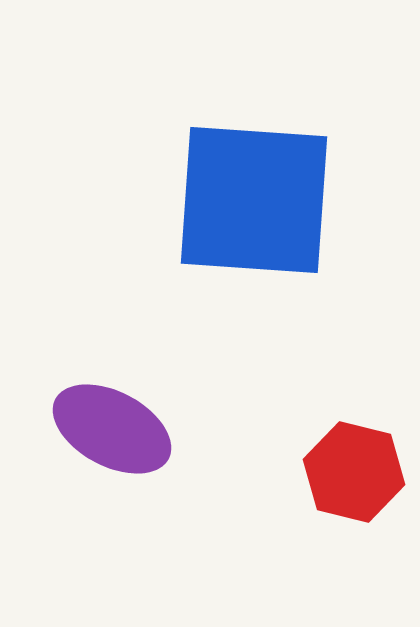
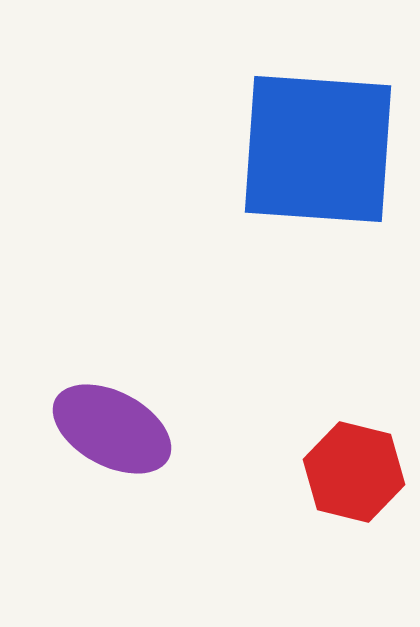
blue square: moved 64 px right, 51 px up
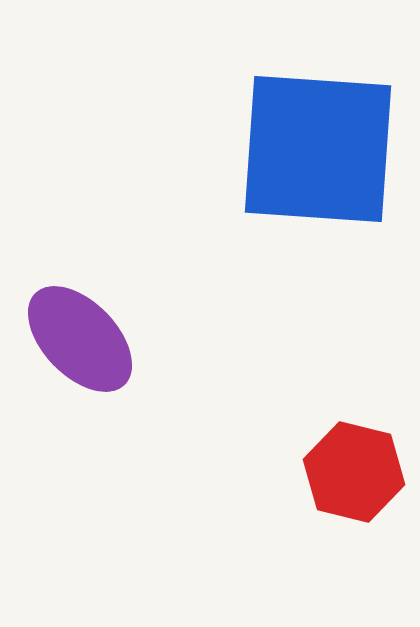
purple ellipse: moved 32 px left, 90 px up; rotated 18 degrees clockwise
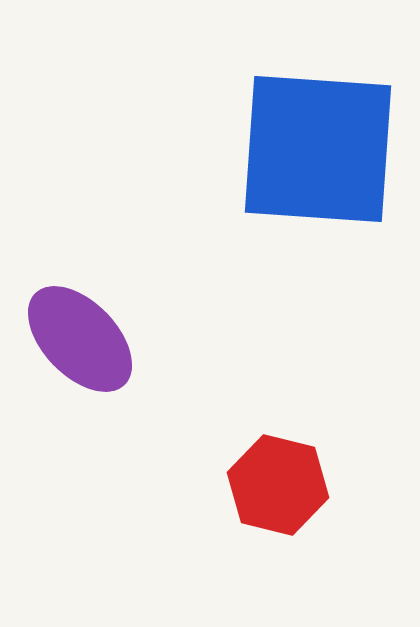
red hexagon: moved 76 px left, 13 px down
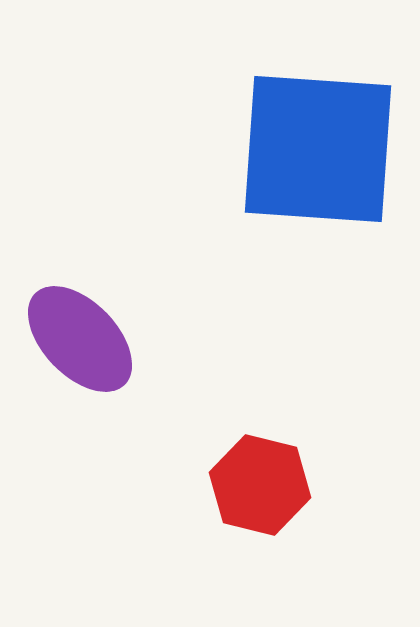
red hexagon: moved 18 px left
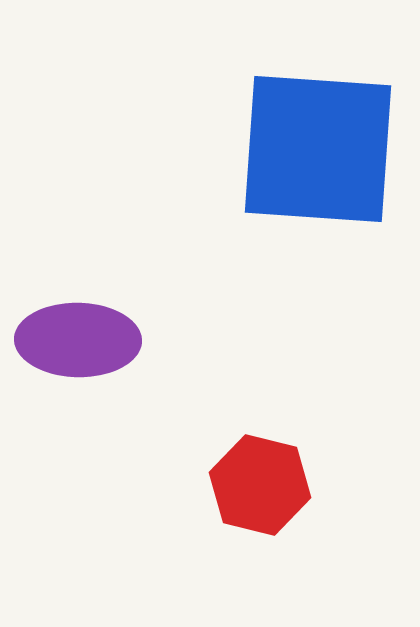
purple ellipse: moved 2 px left, 1 px down; rotated 45 degrees counterclockwise
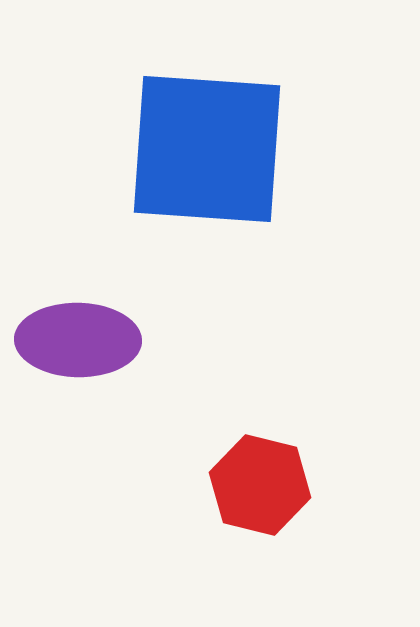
blue square: moved 111 px left
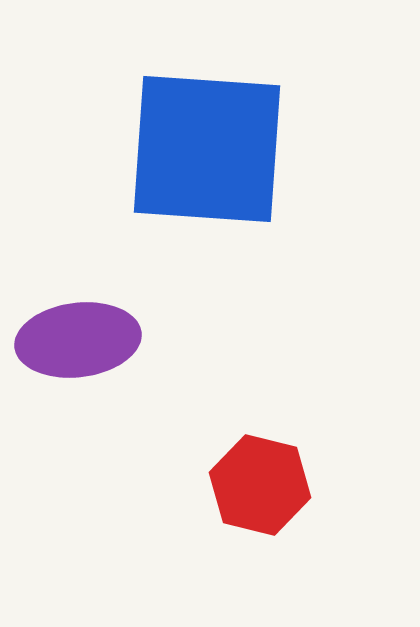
purple ellipse: rotated 8 degrees counterclockwise
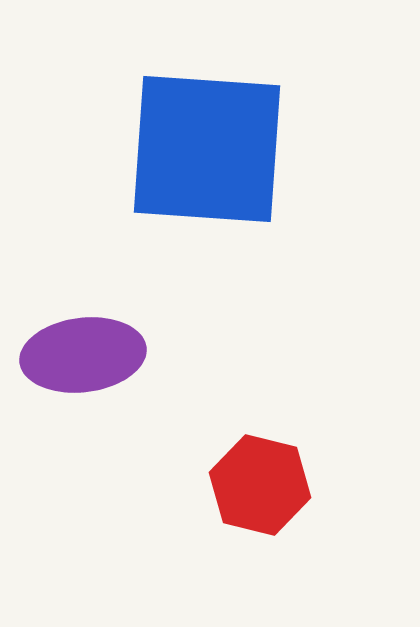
purple ellipse: moved 5 px right, 15 px down
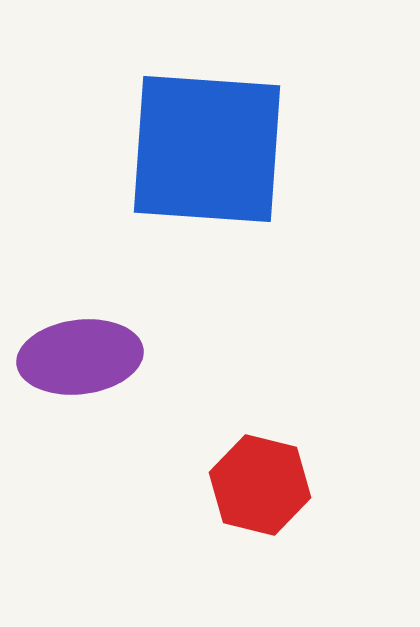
purple ellipse: moved 3 px left, 2 px down
